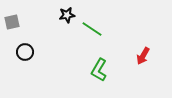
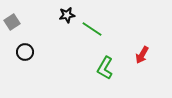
gray square: rotated 21 degrees counterclockwise
red arrow: moved 1 px left, 1 px up
green L-shape: moved 6 px right, 2 px up
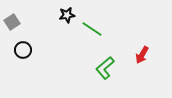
black circle: moved 2 px left, 2 px up
green L-shape: rotated 20 degrees clockwise
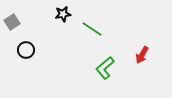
black star: moved 4 px left, 1 px up
black circle: moved 3 px right
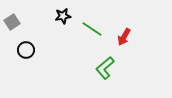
black star: moved 2 px down
red arrow: moved 18 px left, 18 px up
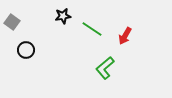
gray square: rotated 21 degrees counterclockwise
red arrow: moved 1 px right, 1 px up
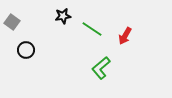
green L-shape: moved 4 px left
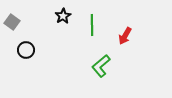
black star: rotated 21 degrees counterclockwise
green line: moved 4 px up; rotated 55 degrees clockwise
green L-shape: moved 2 px up
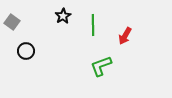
green line: moved 1 px right
black circle: moved 1 px down
green L-shape: rotated 20 degrees clockwise
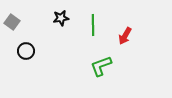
black star: moved 2 px left, 2 px down; rotated 21 degrees clockwise
